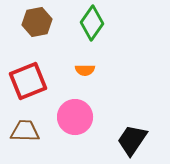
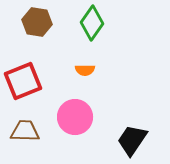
brown hexagon: rotated 20 degrees clockwise
red square: moved 5 px left
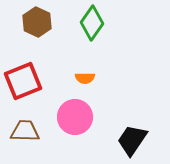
brown hexagon: rotated 16 degrees clockwise
orange semicircle: moved 8 px down
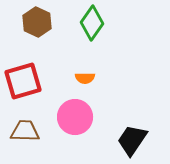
red square: rotated 6 degrees clockwise
